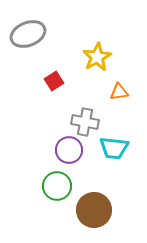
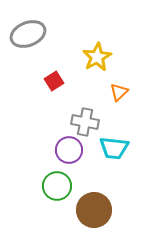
orange triangle: rotated 36 degrees counterclockwise
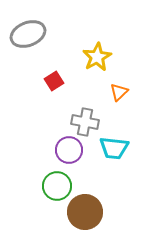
brown circle: moved 9 px left, 2 px down
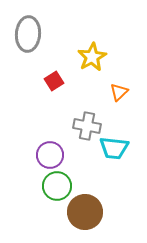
gray ellipse: rotated 64 degrees counterclockwise
yellow star: moved 5 px left
gray cross: moved 2 px right, 4 px down
purple circle: moved 19 px left, 5 px down
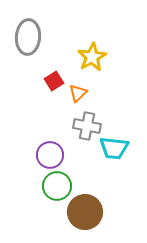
gray ellipse: moved 3 px down
orange triangle: moved 41 px left, 1 px down
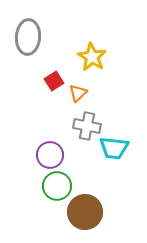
yellow star: rotated 12 degrees counterclockwise
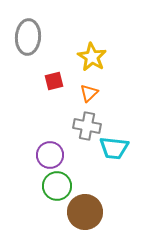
red square: rotated 18 degrees clockwise
orange triangle: moved 11 px right
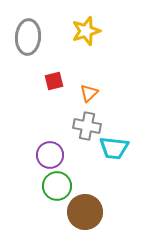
yellow star: moved 6 px left, 26 px up; rotated 24 degrees clockwise
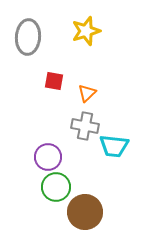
red square: rotated 24 degrees clockwise
orange triangle: moved 2 px left
gray cross: moved 2 px left
cyan trapezoid: moved 2 px up
purple circle: moved 2 px left, 2 px down
green circle: moved 1 px left, 1 px down
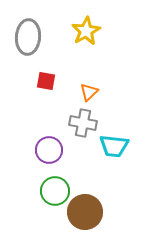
yellow star: rotated 12 degrees counterclockwise
red square: moved 8 px left
orange triangle: moved 2 px right, 1 px up
gray cross: moved 2 px left, 3 px up
purple circle: moved 1 px right, 7 px up
green circle: moved 1 px left, 4 px down
